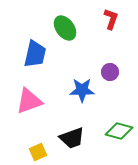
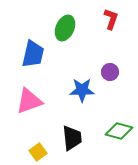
green ellipse: rotated 60 degrees clockwise
blue trapezoid: moved 2 px left
black trapezoid: rotated 76 degrees counterclockwise
yellow square: rotated 12 degrees counterclockwise
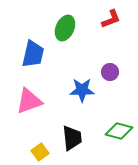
red L-shape: rotated 50 degrees clockwise
yellow square: moved 2 px right
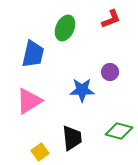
pink triangle: rotated 12 degrees counterclockwise
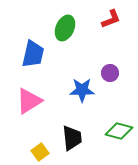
purple circle: moved 1 px down
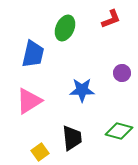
purple circle: moved 12 px right
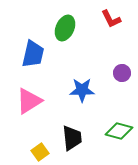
red L-shape: rotated 85 degrees clockwise
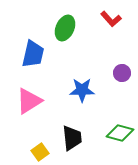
red L-shape: rotated 15 degrees counterclockwise
green diamond: moved 1 px right, 2 px down
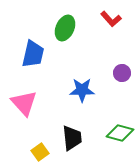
pink triangle: moved 5 px left, 2 px down; rotated 40 degrees counterclockwise
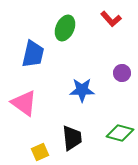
pink triangle: rotated 12 degrees counterclockwise
yellow square: rotated 12 degrees clockwise
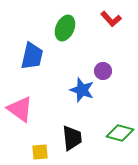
blue trapezoid: moved 1 px left, 2 px down
purple circle: moved 19 px left, 2 px up
blue star: rotated 20 degrees clockwise
pink triangle: moved 4 px left, 6 px down
yellow square: rotated 18 degrees clockwise
